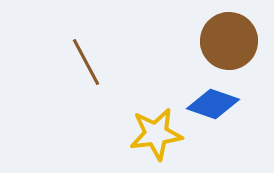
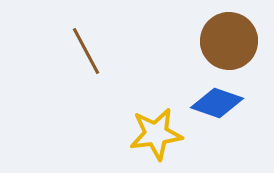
brown line: moved 11 px up
blue diamond: moved 4 px right, 1 px up
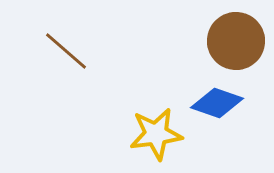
brown circle: moved 7 px right
brown line: moved 20 px left; rotated 21 degrees counterclockwise
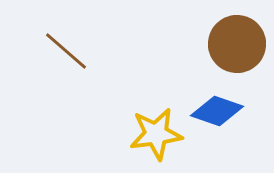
brown circle: moved 1 px right, 3 px down
blue diamond: moved 8 px down
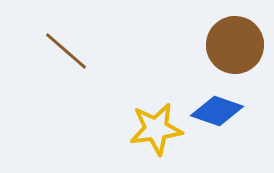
brown circle: moved 2 px left, 1 px down
yellow star: moved 5 px up
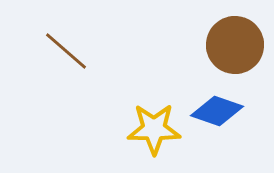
yellow star: moved 2 px left; rotated 8 degrees clockwise
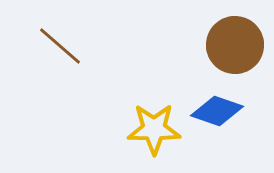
brown line: moved 6 px left, 5 px up
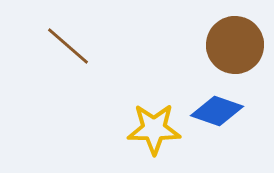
brown line: moved 8 px right
